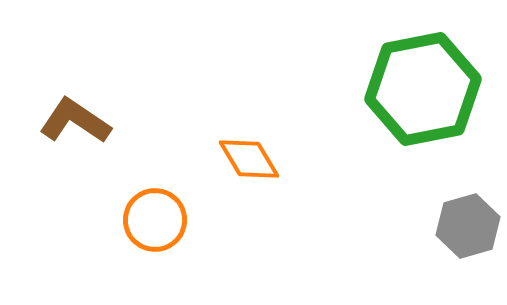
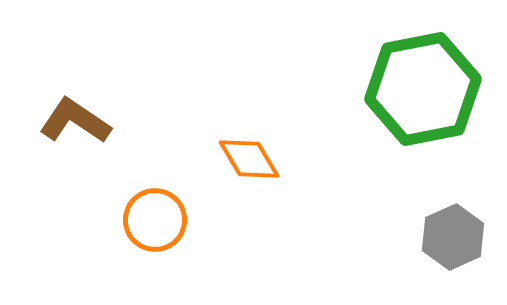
gray hexagon: moved 15 px left, 11 px down; rotated 8 degrees counterclockwise
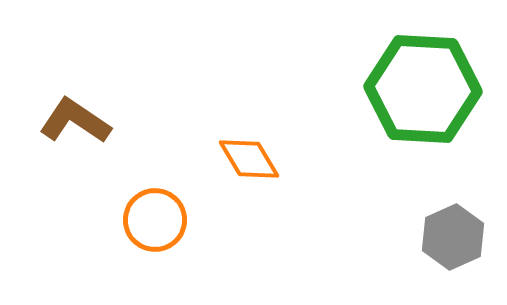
green hexagon: rotated 14 degrees clockwise
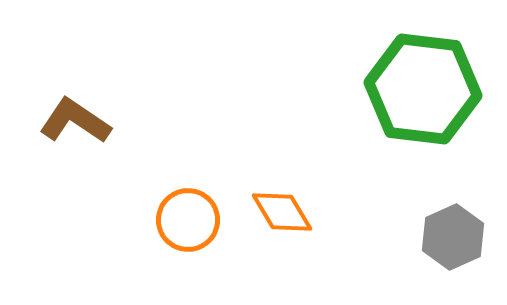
green hexagon: rotated 4 degrees clockwise
orange diamond: moved 33 px right, 53 px down
orange circle: moved 33 px right
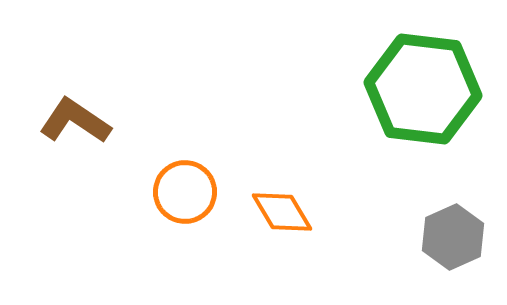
orange circle: moved 3 px left, 28 px up
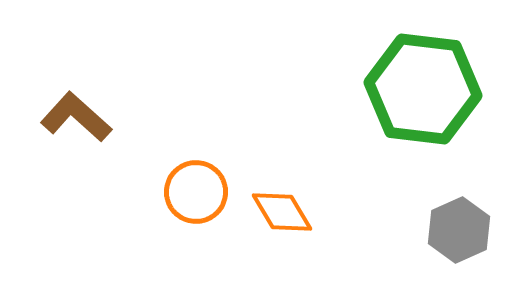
brown L-shape: moved 1 px right, 4 px up; rotated 8 degrees clockwise
orange circle: moved 11 px right
gray hexagon: moved 6 px right, 7 px up
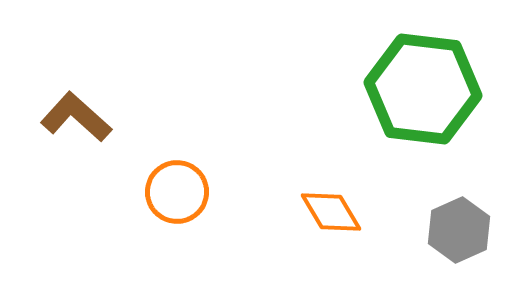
orange circle: moved 19 px left
orange diamond: moved 49 px right
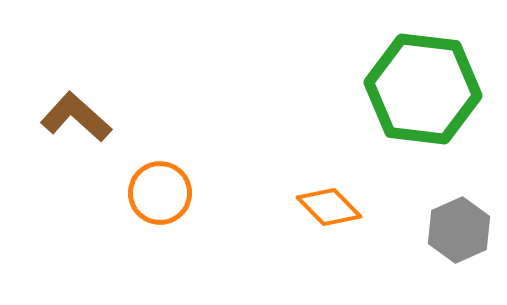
orange circle: moved 17 px left, 1 px down
orange diamond: moved 2 px left, 5 px up; rotated 14 degrees counterclockwise
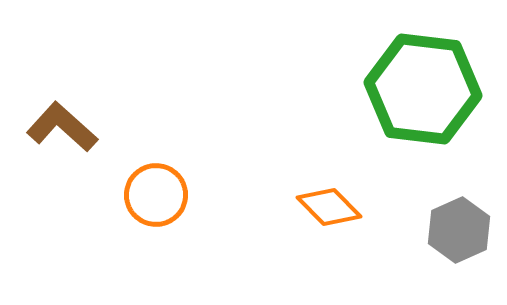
brown L-shape: moved 14 px left, 10 px down
orange circle: moved 4 px left, 2 px down
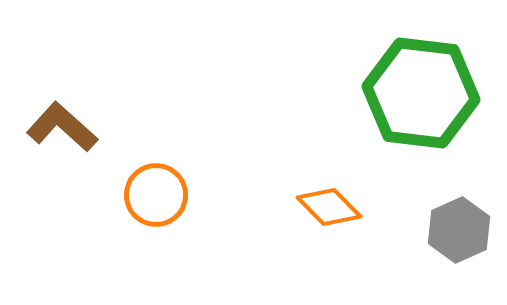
green hexagon: moved 2 px left, 4 px down
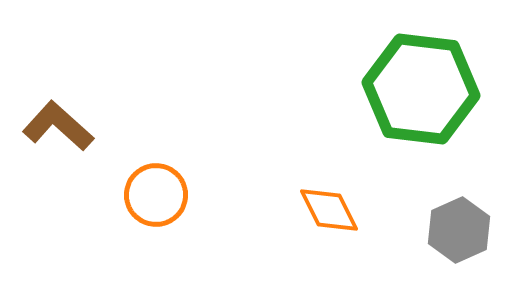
green hexagon: moved 4 px up
brown L-shape: moved 4 px left, 1 px up
orange diamond: moved 3 px down; rotated 18 degrees clockwise
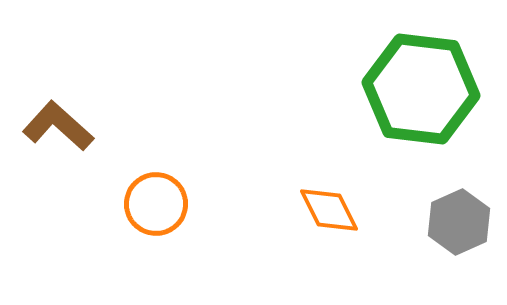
orange circle: moved 9 px down
gray hexagon: moved 8 px up
